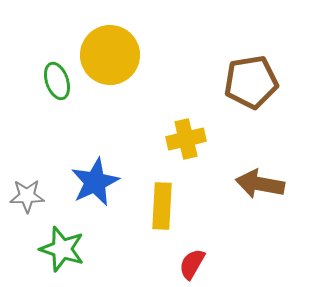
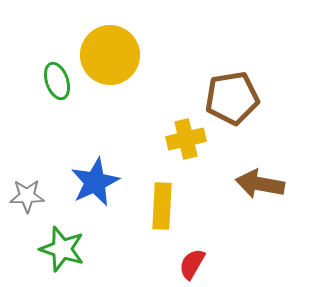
brown pentagon: moved 19 px left, 16 px down
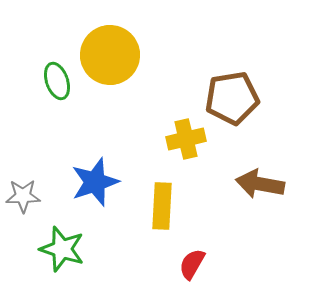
blue star: rotated 6 degrees clockwise
gray star: moved 4 px left
